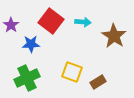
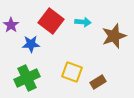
brown star: rotated 20 degrees clockwise
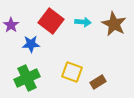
brown star: moved 12 px up; rotated 25 degrees counterclockwise
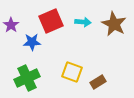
red square: rotated 30 degrees clockwise
blue star: moved 1 px right, 2 px up
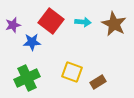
red square: rotated 30 degrees counterclockwise
purple star: moved 2 px right; rotated 21 degrees clockwise
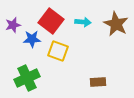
brown star: moved 2 px right
blue star: moved 3 px up
yellow square: moved 14 px left, 21 px up
brown rectangle: rotated 28 degrees clockwise
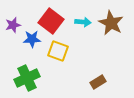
brown star: moved 5 px left, 1 px up
brown rectangle: rotated 28 degrees counterclockwise
